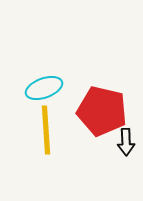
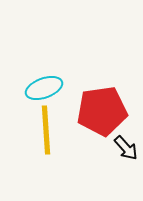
red pentagon: rotated 21 degrees counterclockwise
black arrow: moved 6 px down; rotated 40 degrees counterclockwise
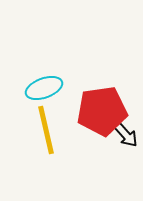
yellow line: rotated 9 degrees counterclockwise
black arrow: moved 13 px up
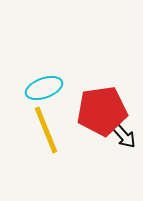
yellow line: rotated 9 degrees counterclockwise
black arrow: moved 2 px left, 1 px down
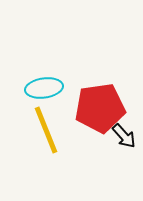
cyan ellipse: rotated 12 degrees clockwise
red pentagon: moved 2 px left, 3 px up
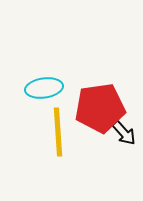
yellow line: moved 12 px right, 2 px down; rotated 18 degrees clockwise
black arrow: moved 3 px up
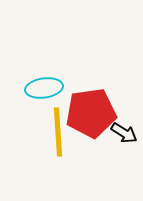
red pentagon: moved 9 px left, 5 px down
black arrow: rotated 16 degrees counterclockwise
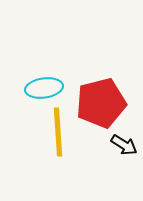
red pentagon: moved 10 px right, 10 px up; rotated 6 degrees counterclockwise
black arrow: moved 12 px down
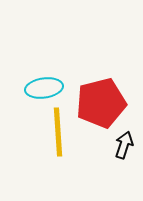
black arrow: rotated 104 degrees counterclockwise
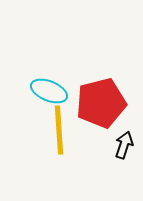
cyan ellipse: moved 5 px right, 3 px down; rotated 30 degrees clockwise
yellow line: moved 1 px right, 2 px up
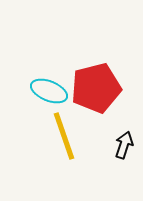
red pentagon: moved 5 px left, 15 px up
yellow line: moved 5 px right, 6 px down; rotated 15 degrees counterclockwise
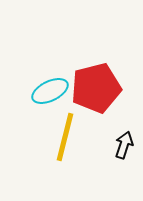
cyan ellipse: moved 1 px right; rotated 48 degrees counterclockwise
yellow line: moved 1 px right, 1 px down; rotated 33 degrees clockwise
